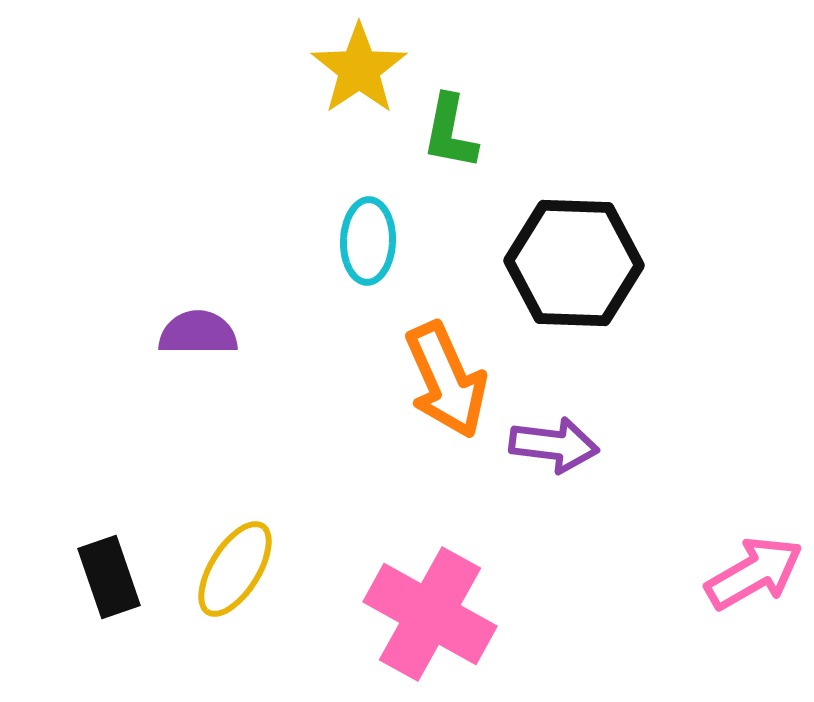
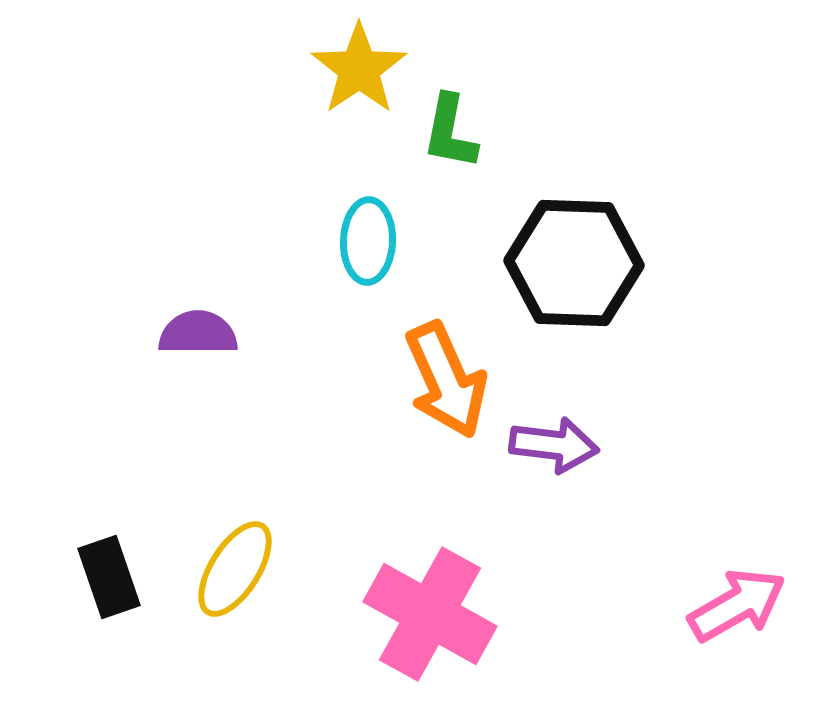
pink arrow: moved 17 px left, 32 px down
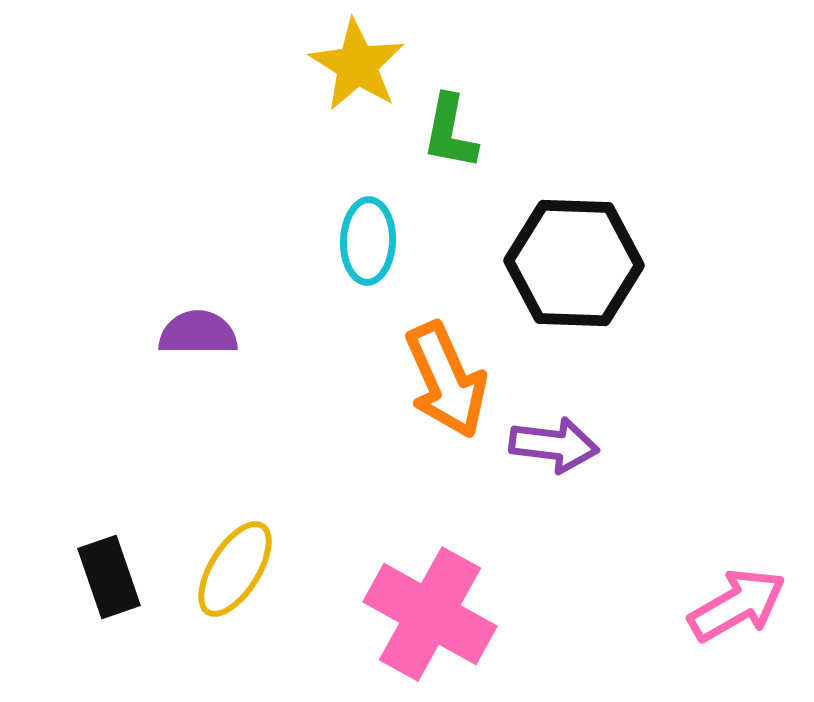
yellow star: moved 2 px left, 4 px up; rotated 6 degrees counterclockwise
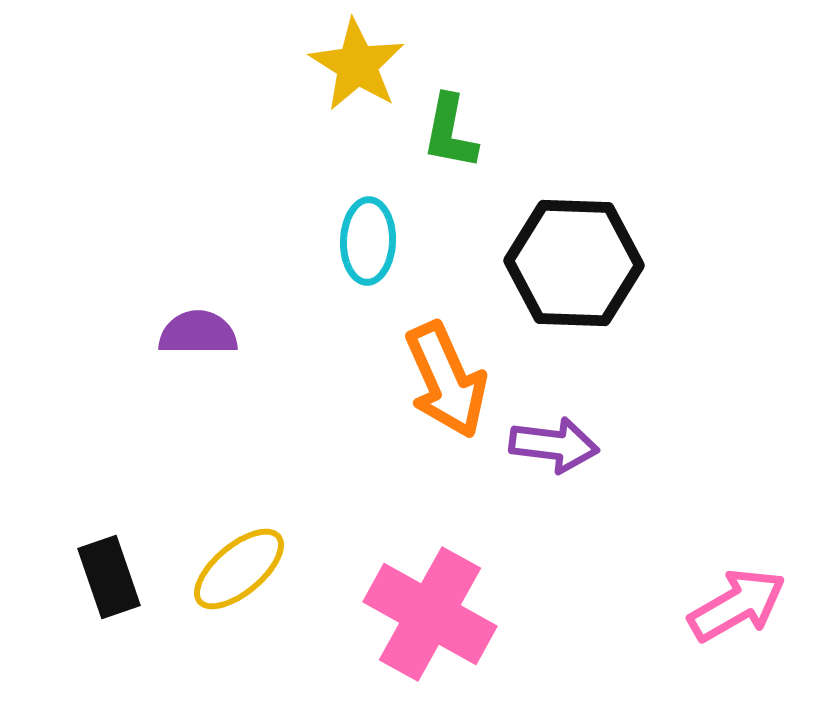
yellow ellipse: moved 4 px right; rotated 18 degrees clockwise
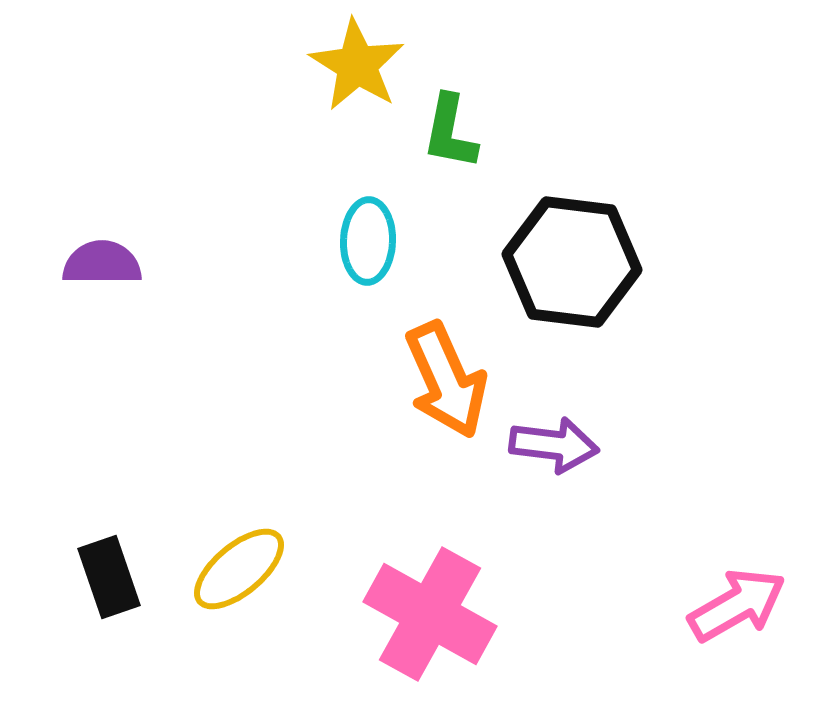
black hexagon: moved 2 px left, 1 px up; rotated 5 degrees clockwise
purple semicircle: moved 96 px left, 70 px up
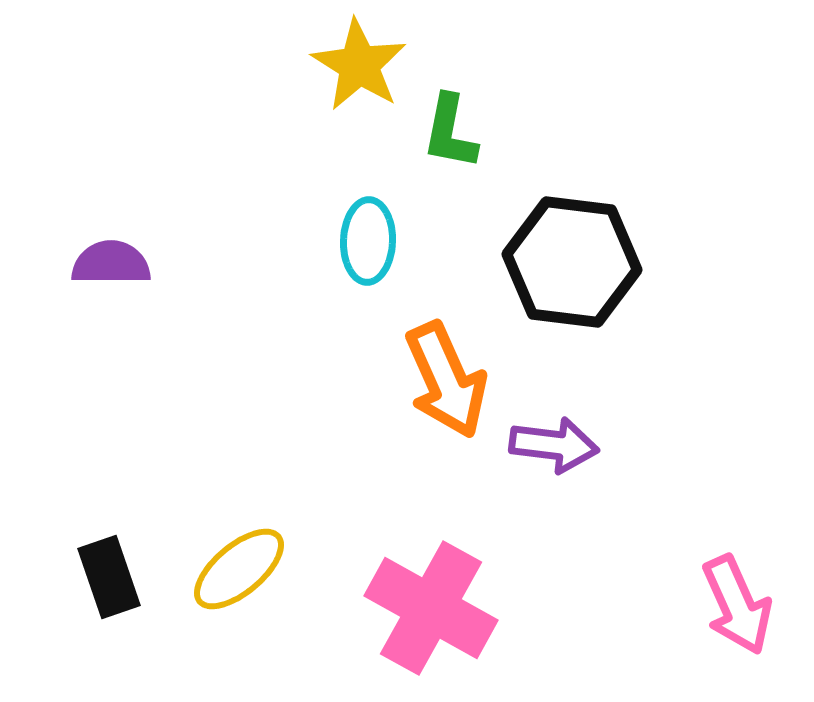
yellow star: moved 2 px right
purple semicircle: moved 9 px right
pink arrow: rotated 96 degrees clockwise
pink cross: moved 1 px right, 6 px up
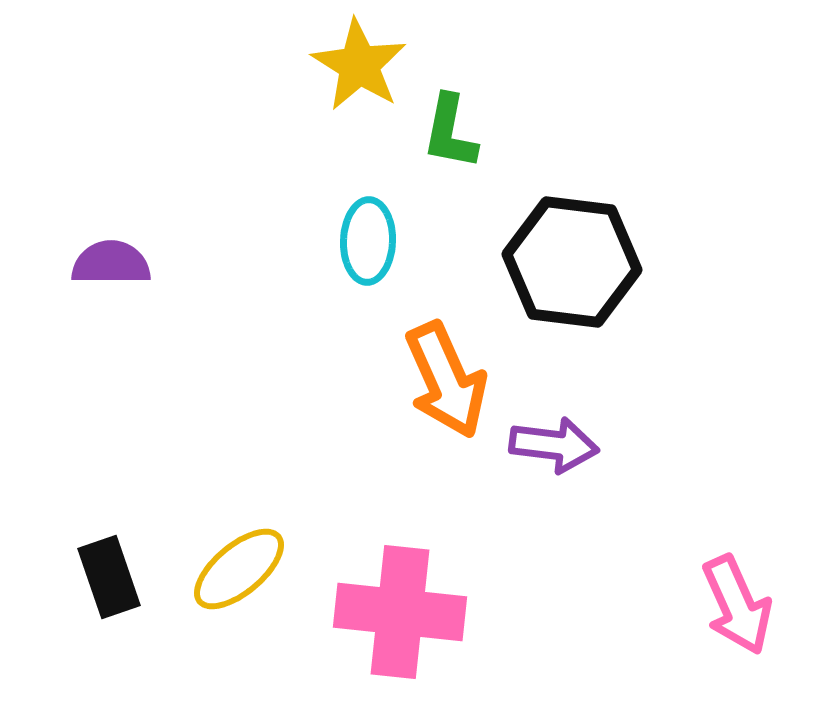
pink cross: moved 31 px left, 4 px down; rotated 23 degrees counterclockwise
